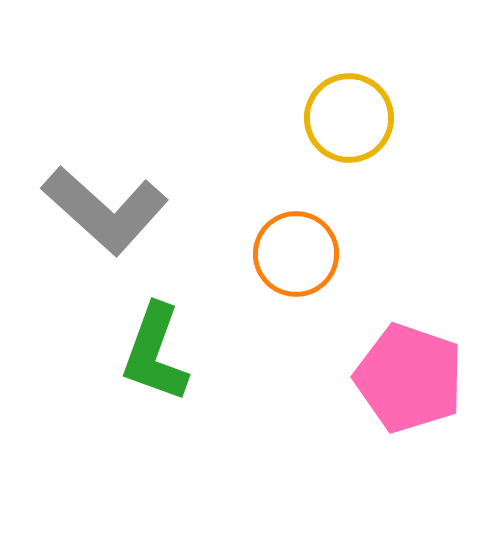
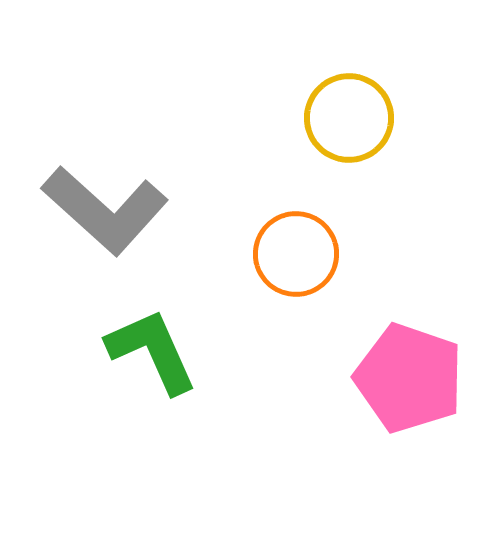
green L-shape: moved 3 px left, 2 px up; rotated 136 degrees clockwise
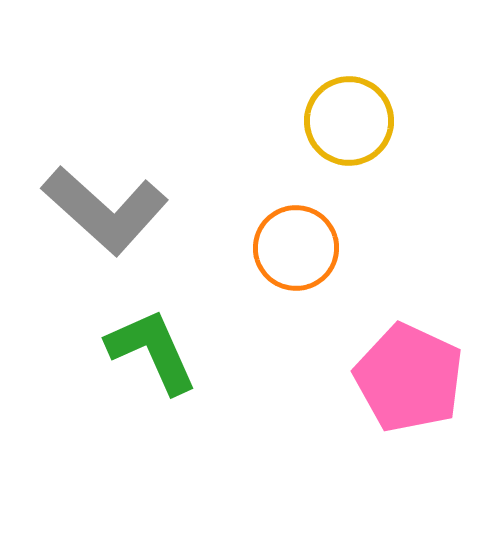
yellow circle: moved 3 px down
orange circle: moved 6 px up
pink pentagon: rotated 6 degrees clockwise
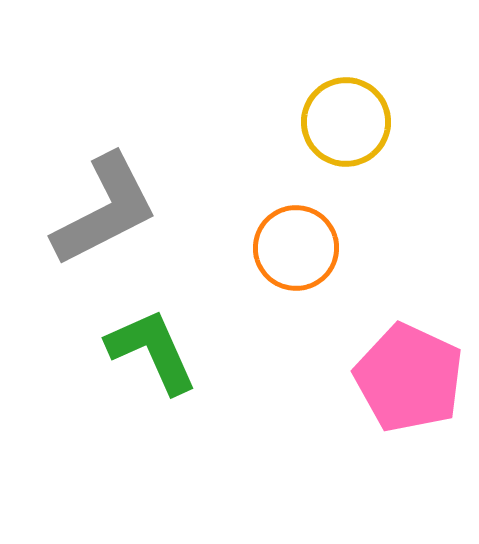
yellow circle: moved 3 px left, 1 px down
gray L-shape: rotated 69 degrees counterclockwise
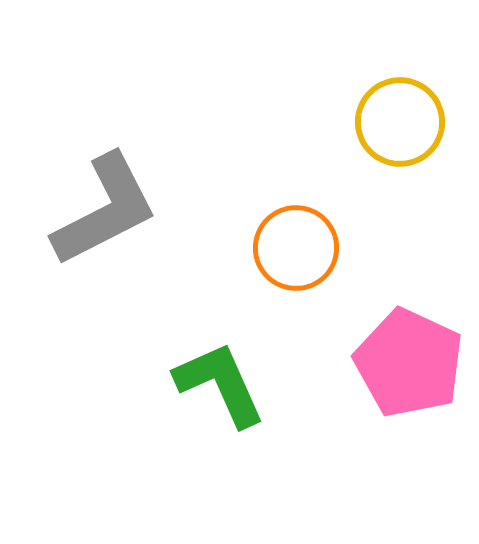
yellow circle: moved 54 px right
green L-shape: moved 68 px right, 33 px down
pink pentagon: moved 15 px up
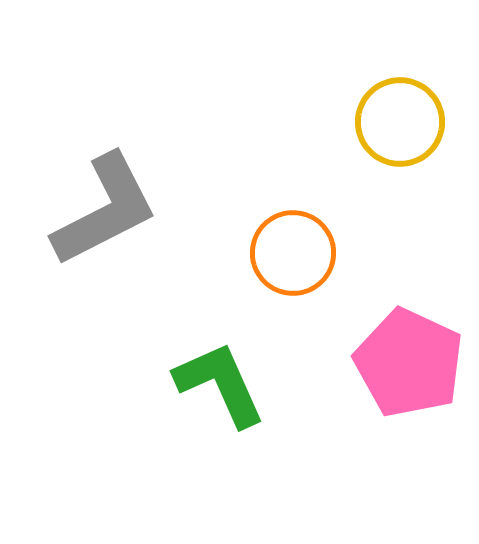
orange circle: moved 3 px left, 5 px down
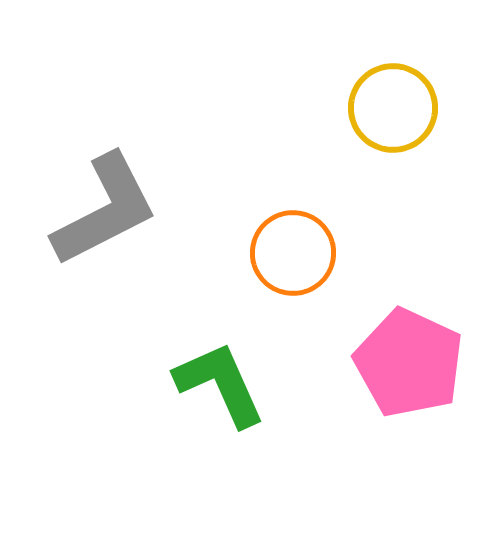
yellow circle: moved 7 px left, 14 px up
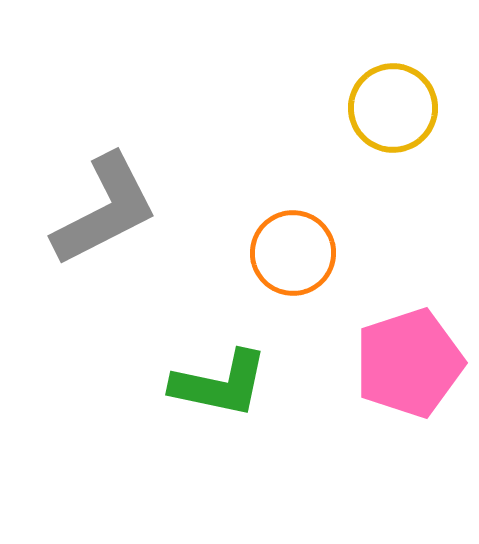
pink pentagon: rotated 29 degrees clockwise
green L-shape: rotated 126 degrees clockwise
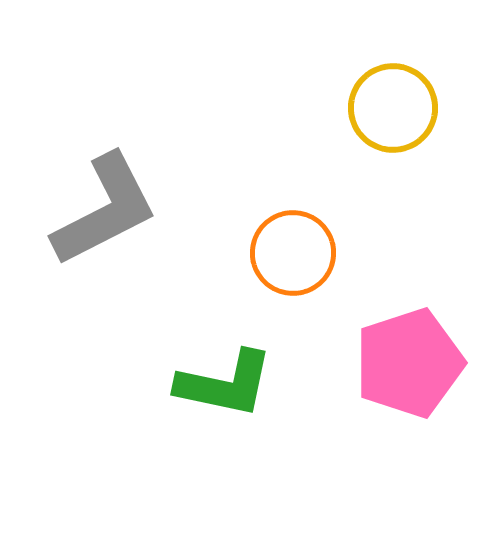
green L-shape: moved 5 px right
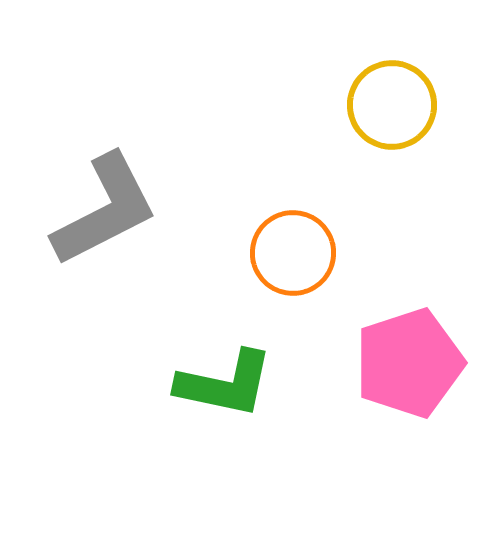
yellow circle: moved 1 px left, 3 px up
